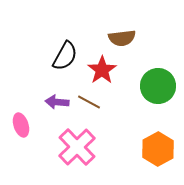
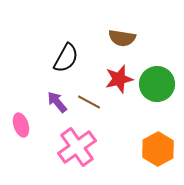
brown semicircle: rotated 16 degrees clockwise
black semicircle: moved 1 px right, 2 px down
red star: moved 17 px right, 9 px down; rotated 20 degrees clockwise
green circle: moved 1 px left, 2 px up
purple arrow: rotated 45 degrees clockwise
pink cross: rotated 9 degrees clockwise
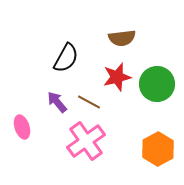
brown semicircle: rotated 16 degrees counterclockwise
red star: moved 2 px left, 2 px up
pink ellipse: moved 1 px right, 2 px down
pink cross: moved 9 px right, 6 px up
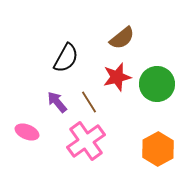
brown semicircle: rotated 32 degrees counterclockwise
brown line: rotated 30 degrees clockwise
pink ellipse: moved 5 px right, 5 px down; rotated 50 degrees counterclockwise
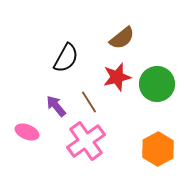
purple arrow: moved 1 px left, 4 px down
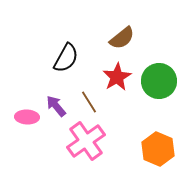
red star: rotated 16 degrees counterclockwise
green circle: moved 2 px right, 3 px up
pink ellipse: moved 15 px up; rotated 20 degrees counterclockwise
orange hexagon: rotated 8 degrees counterclockwise
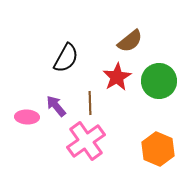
brown semicircle: moved 8 px right, 3 px down
brown line: moved 1 px right, 1 px down; rotated 30 degrees clockwise
